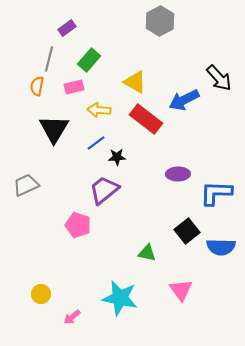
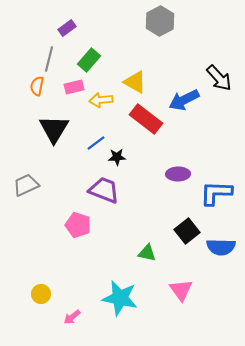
yellow arrow: moved 2 px right, 10 px up; rotated 10 degrees counterclockwise
purple trapezoid: rotated 60 degrees clockwise
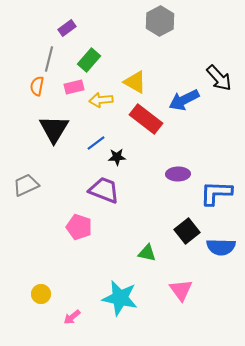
pink pentagon: moved 1 px right, 2 px down
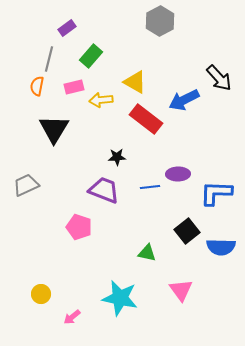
green rectangle: moved 2 px right, 4 px up
blue line: moved 54 px right, 44 px down; rotated 30 degrees clockwise
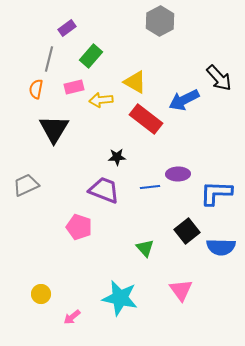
orange semicircle: moved 1 px left, 3 px down
green triangle: moved 2 px left, 5 px up; rotated 36 degrees clockwise
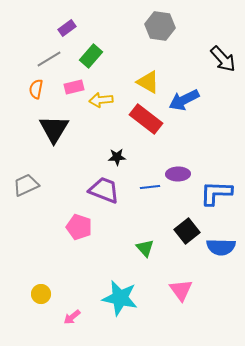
gray hexagon: moved 5 px down; rotated 24 degrees counterclockwise
gray line: rotated 45 degrees clockwise
black arrow: moved 4 px right, 19 px up
yellow triangle: moved 13 px right
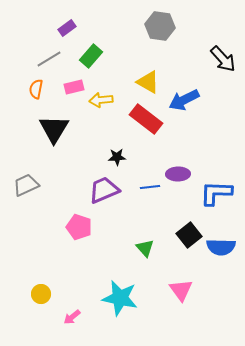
purple trapezoid: rotated 44 degrees counterclockwise
black square: moved 2 px right, 4 px down
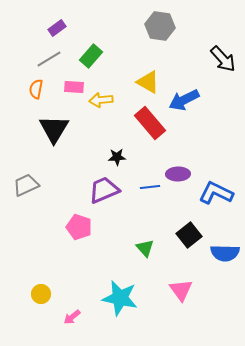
purple rectangle: moved 10 px left
pink rectangle: rotated 18 degrees clockwise
red rectangle: moved 4 px right, 4 px down; rotated 12 degrees clockwise
blue L-shape: rotated 24 degrees clockwise
blue semicircle: moved 4 px right, 6 px down
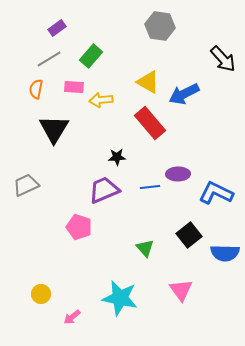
blue arrow: moved 6 px up
